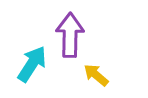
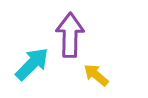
cyan arrow: rotated 12 degrees clockwise
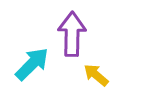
purple arrow: moved 2 px right, 1 px up
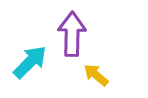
cyan arrow: moved 2 px left, 2 px up
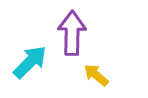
purple arrow: moved 1 px up
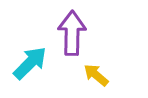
cyan arrow: moved 1 px down
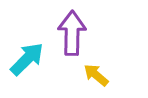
cyan arrow: moved 3 px left, 4 px up
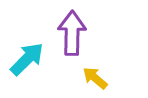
yellow arrow: moved 1 px left, 3 px down
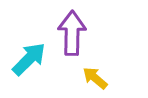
cyan arrow: moved 2 px right
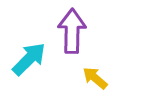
purple arrow: moved 2 px up
